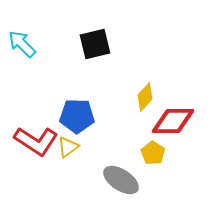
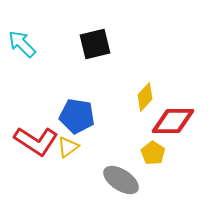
blue pentagon: rotated 8 degrees clockwise
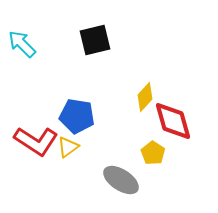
black square: moved 4 px up
red diamond: rotated 75 degrees clockwise
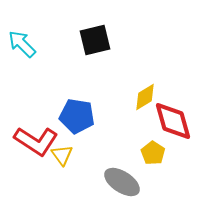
yellow diamond: rotated 16 degrees clockwise
yellow triangle: moved 6 px left, 8 px down; rotated 30 degrees counterclockwise
gray ellipse: moved 1 px right, 2 px down
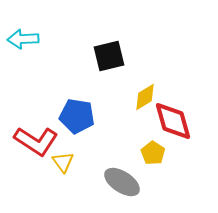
black square: moved 14 px right, 16 px down
cyan arrow: moved 1 px right, 5 px up; rotated 48 degrees counterclockwise
yellow triangle: moved 1 px right, 7 px down
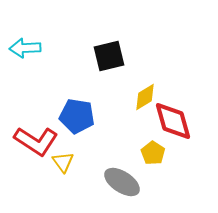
cyan arrow: moved 2 px right, 9 px down
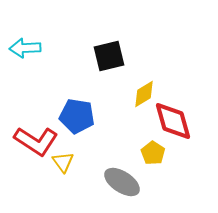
yellow diamond: moved 1 px left, 3 px up
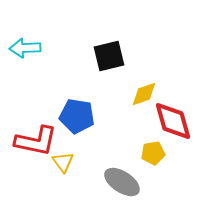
yellow diamond: rotated 12 degrees clockwise
red L-shape: rotated 21 degrees counterclockwise
yellow pentagon: rotated 30 degrees clockwise
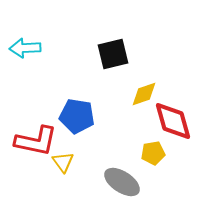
black square: moved 4 px right, 2 px up
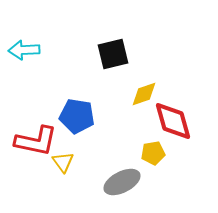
cyan arrow: moved 1 px left, 2 px down
gray ellipse: rotated 60 degrees counterclockwise
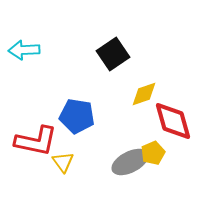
black square: rotated 20 degrees counterclockwise
yellow pentagon: rotated 15 degrees counterclockwise
gray ellipse: moved 8 px right, 20 px up
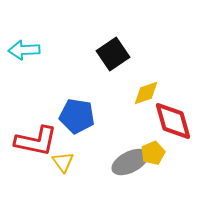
yellow diamond: moved 2 px right, 1 px up
